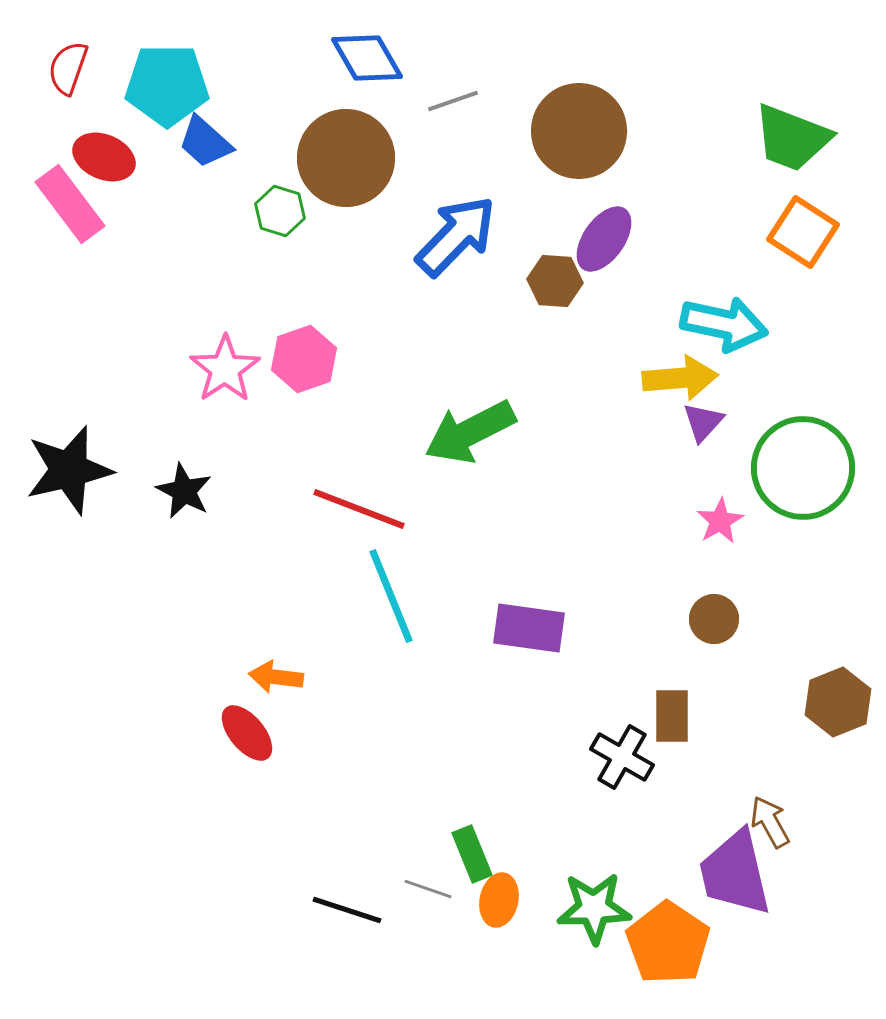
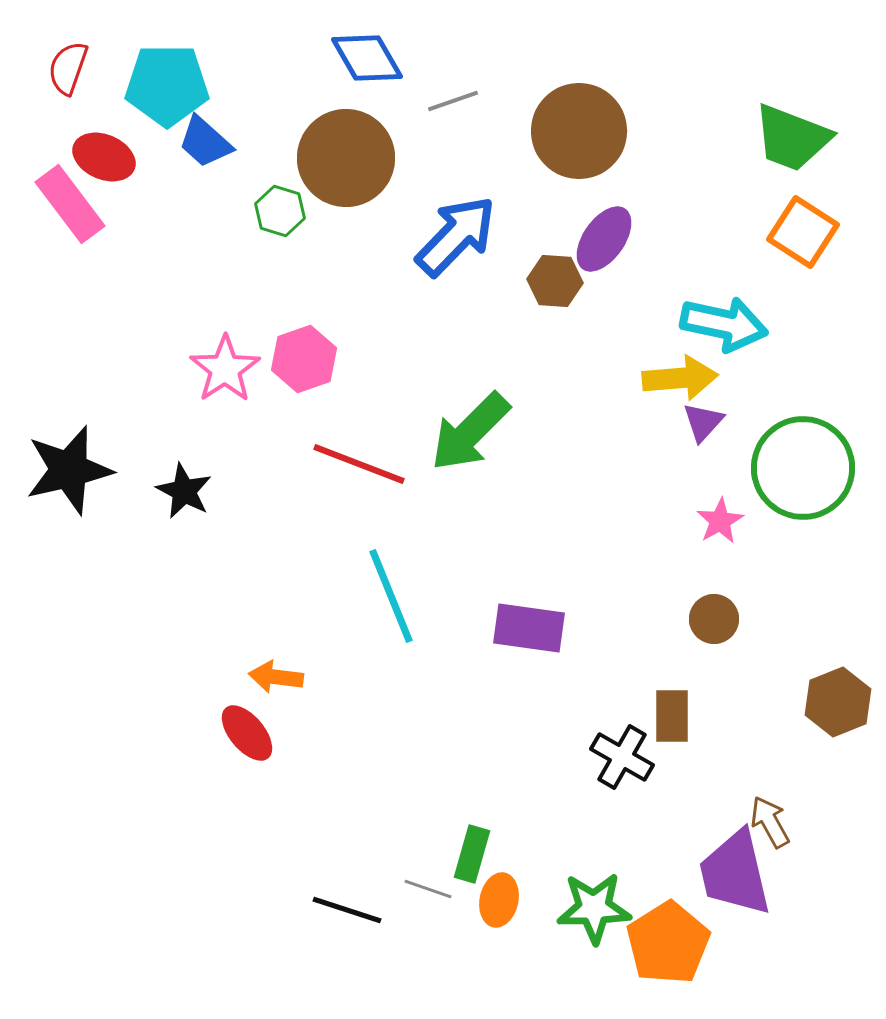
green arrow at (470, 432): rotated 18 degrees counterclockwise
red line at (359, 509): moved 45 px up
green rectangle at (472, 854): rotated 38 degrees clockwise
orange pentagon at (668, 943): rotated 6 degrees clockwise
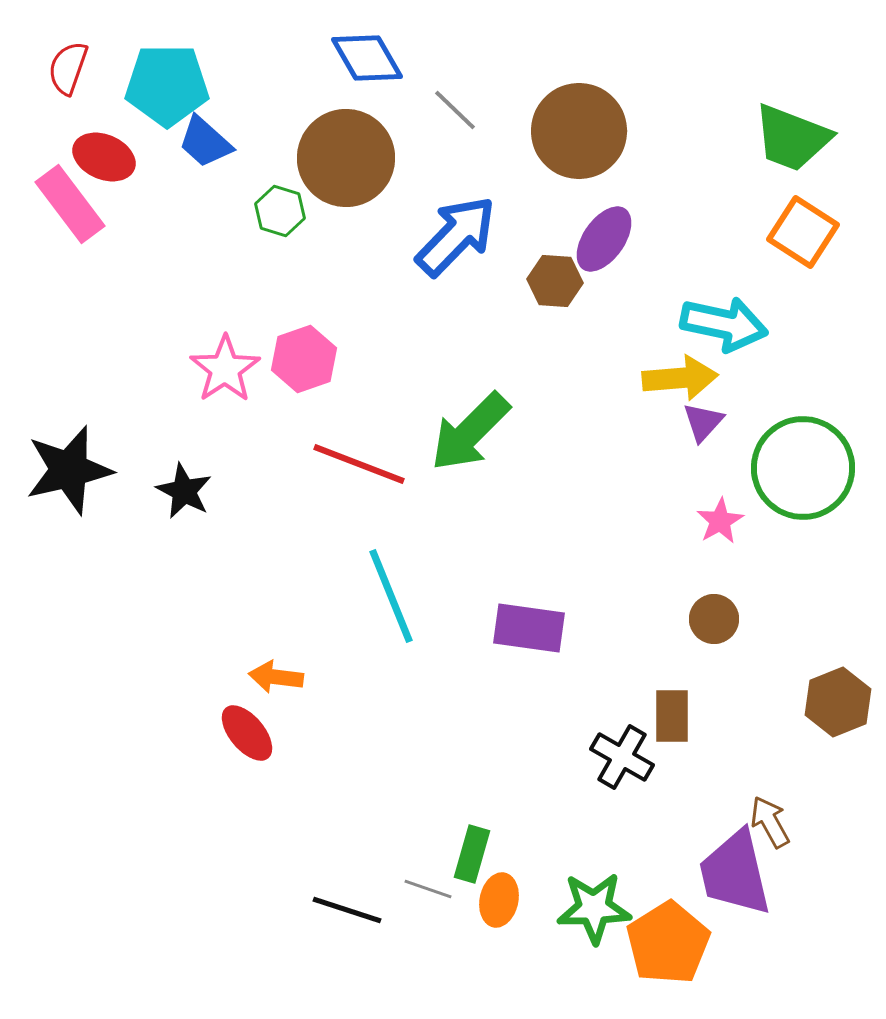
gray line at (453, 101): moved 2 px right, 9 px down; rotated 63 degrees clockwise
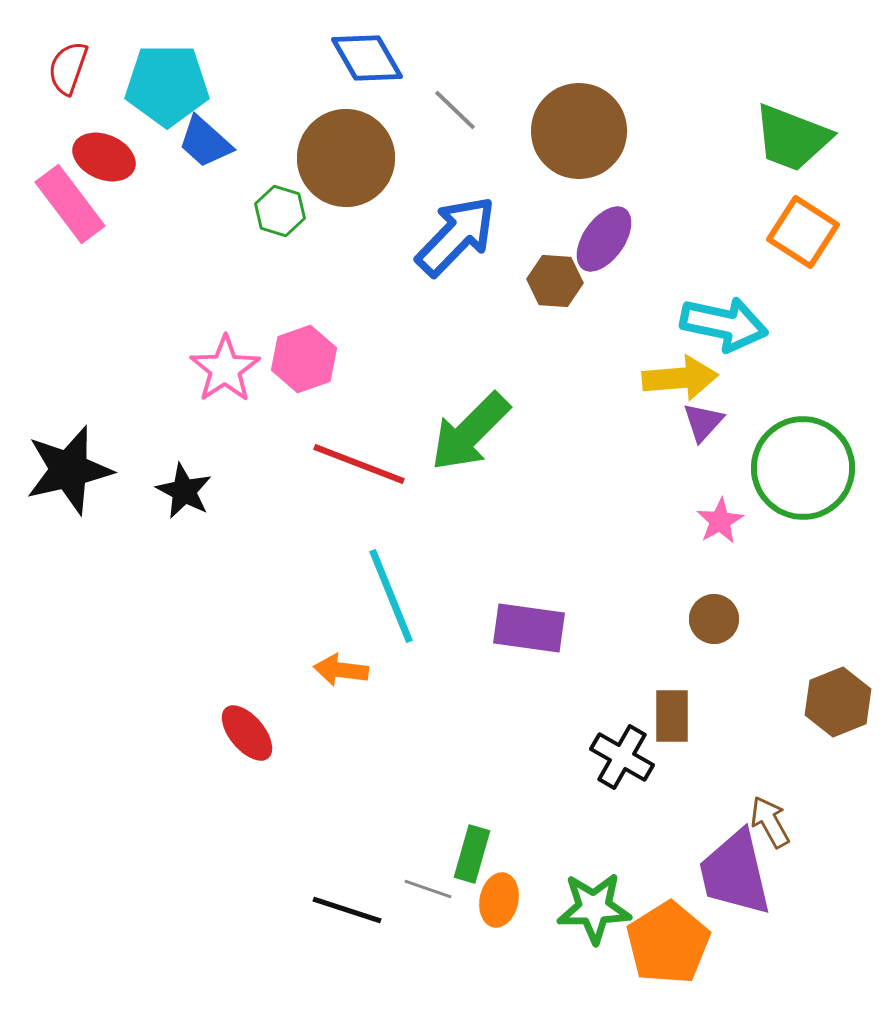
orange arrow at (276, 677): moved 65 px right, 7 px up
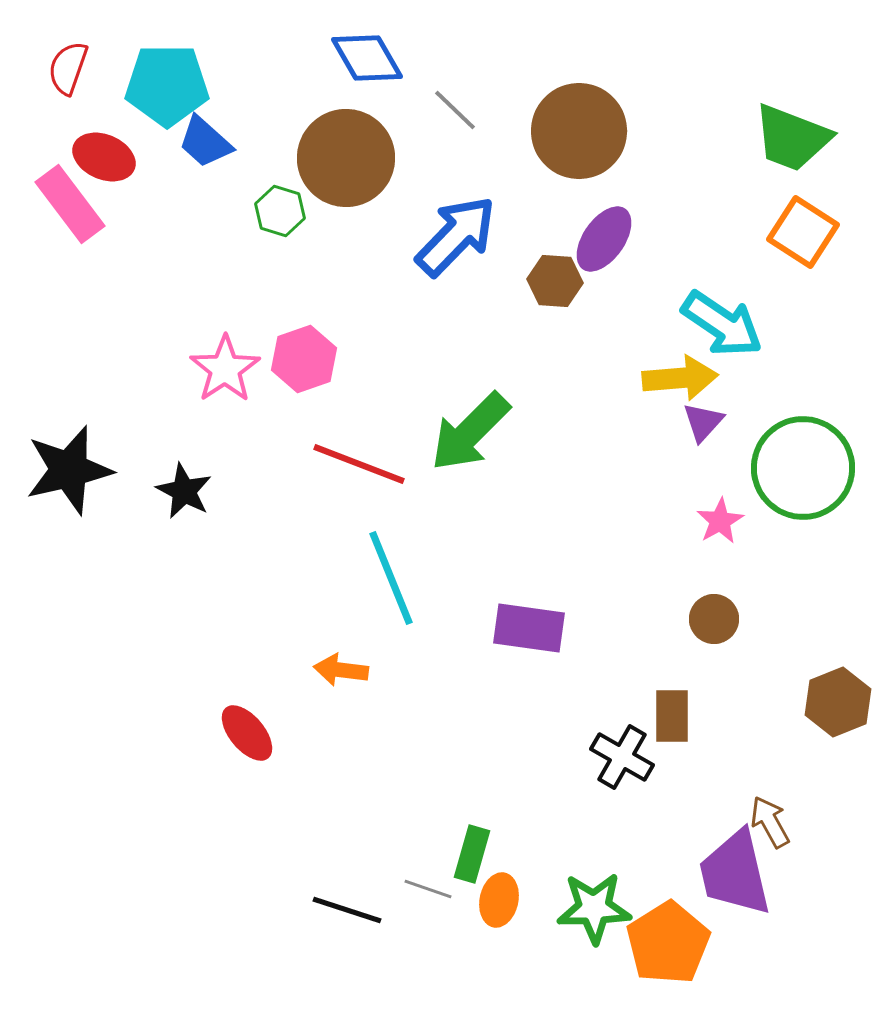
cyan arrow at (724, 324): moved 2 px left; rotated 22 degrees clockwise
cyan line at (391, 596): moved 18 px up
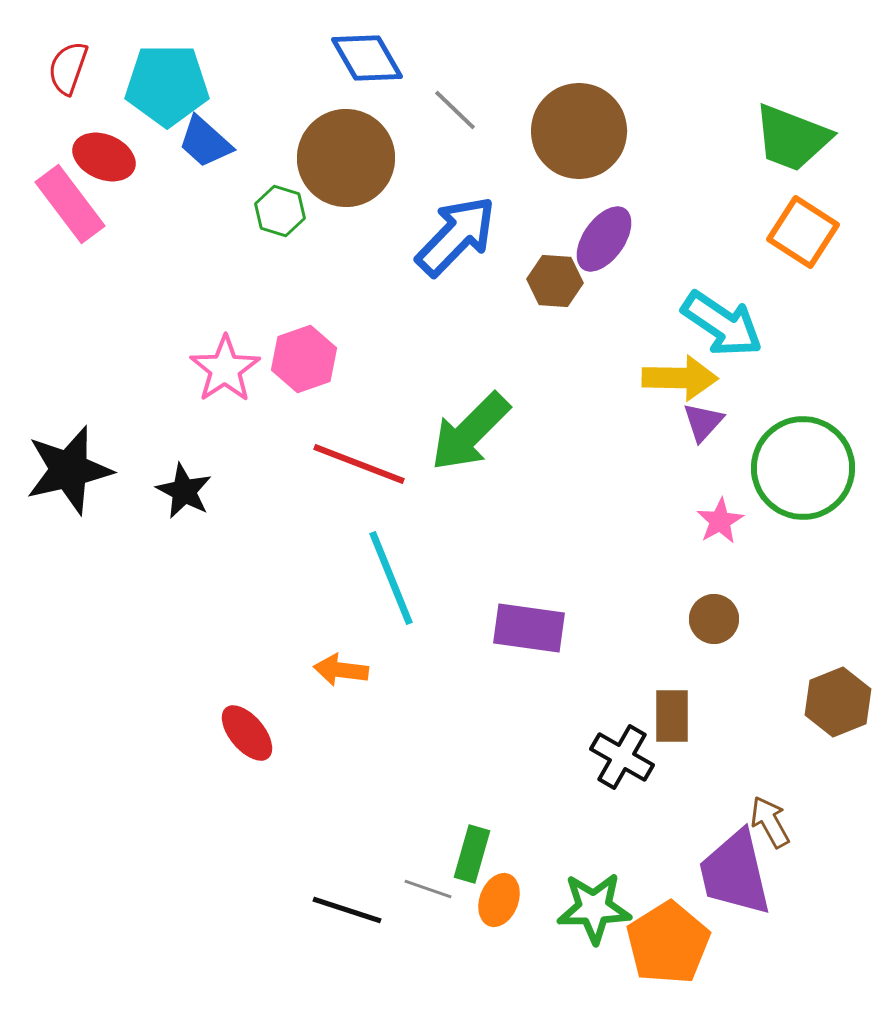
yellow arrow at (680, 378): rotated 6 degrees clockwise
orange ellipse at (499, 900): rotated 9 degrees clockwise
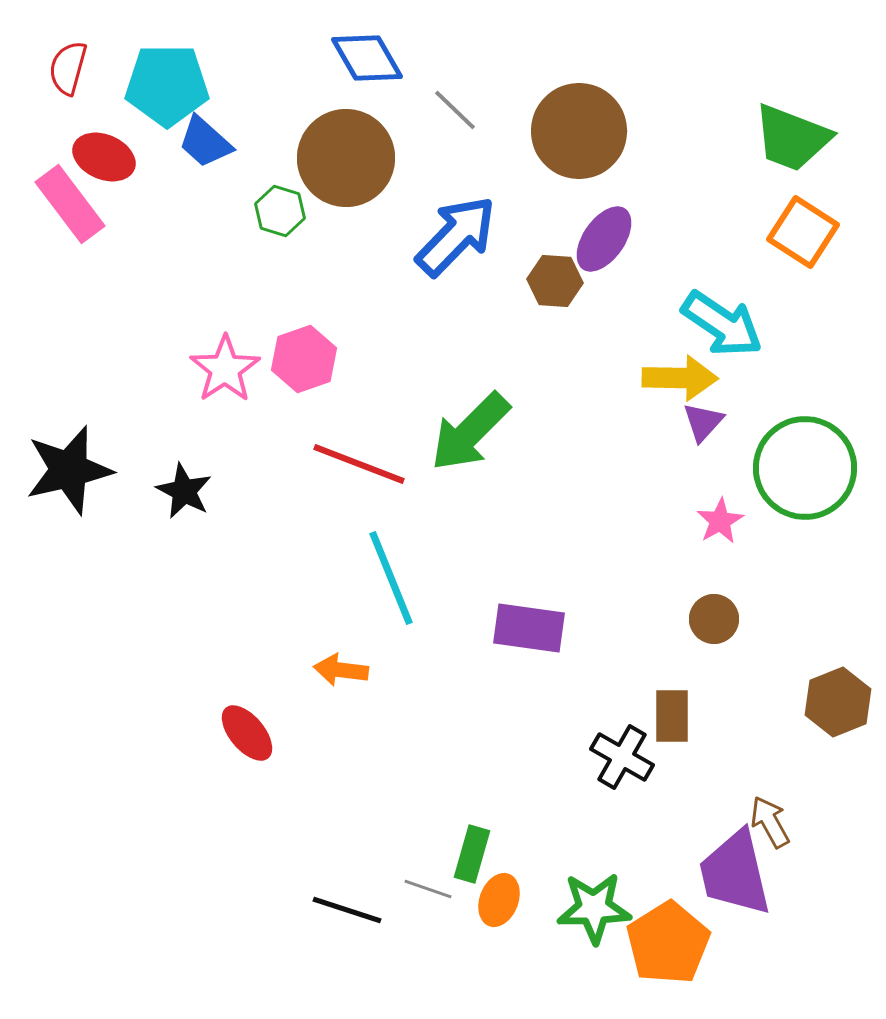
red semicircle at (68, 68): rotated 4 degrees counterclockwise
green circle at (803, 468): moved 2 px right
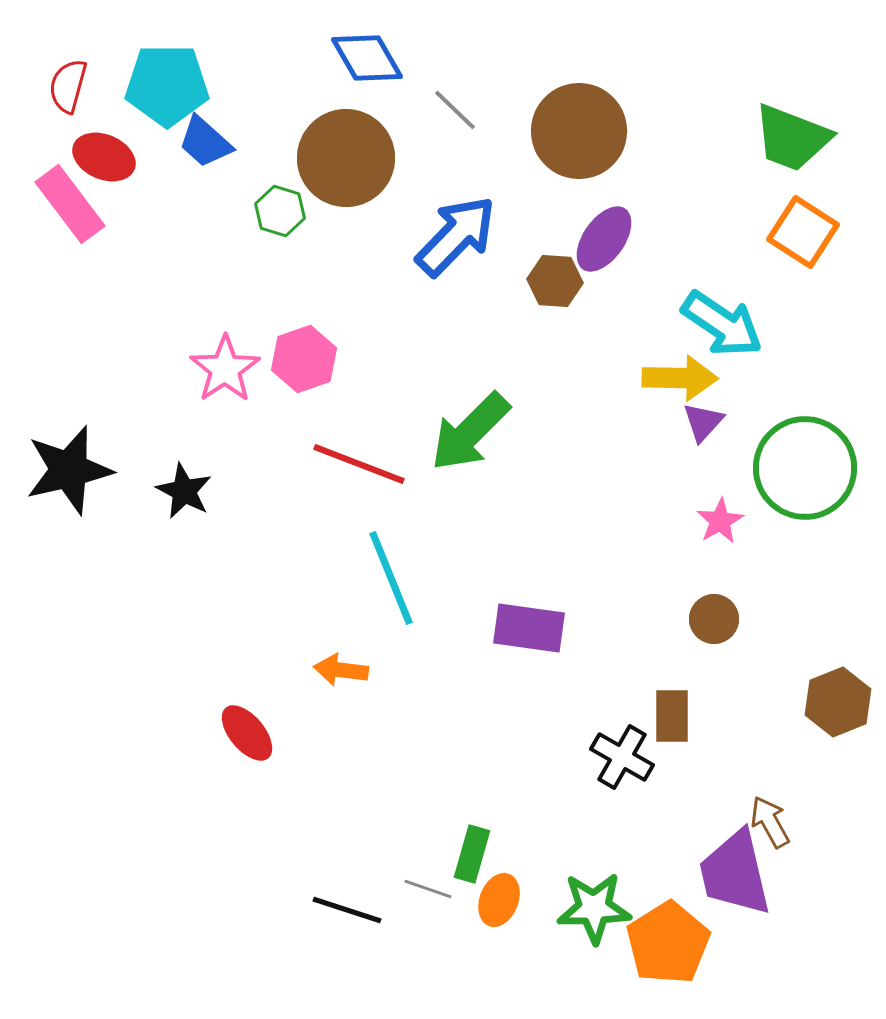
red semicircle at (68, 68): moved 18 px down
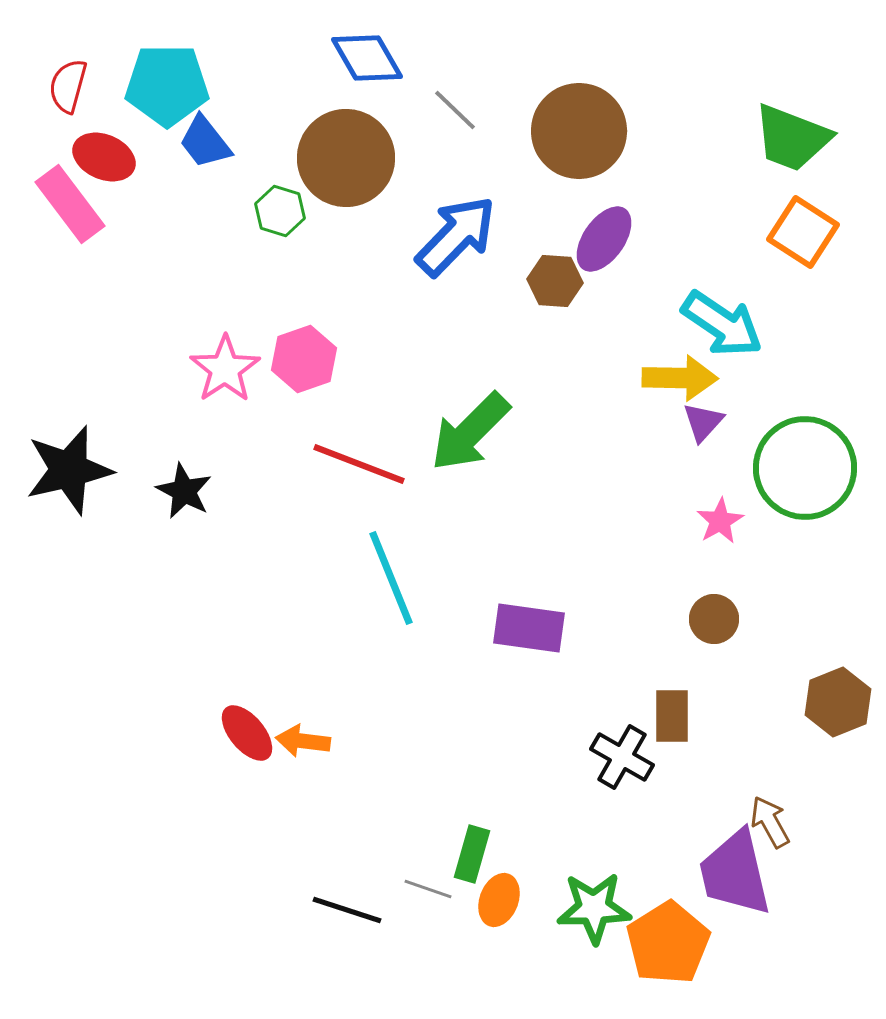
blue trapezoid at (205, 142): rotated 10 degrees clockwise
orange arrow at (341, 670): moved 38 px left, 71 px down
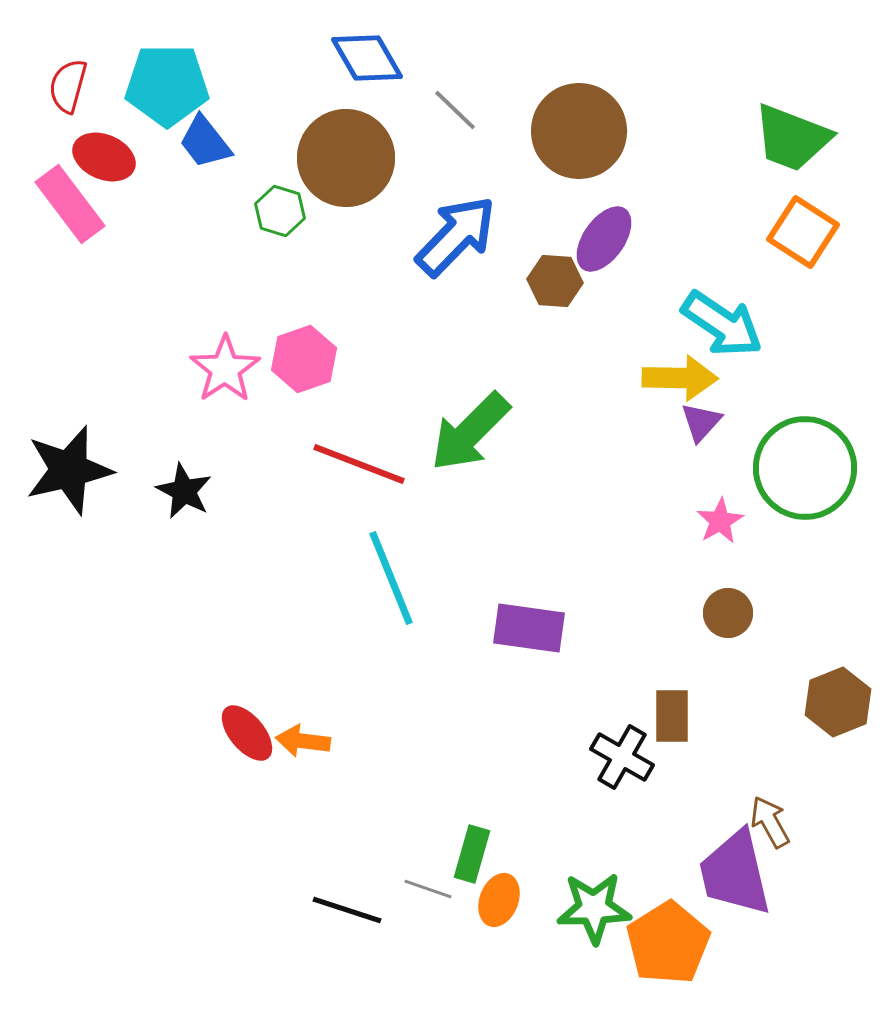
purple triangle at (703, 422): moved 2 px left
brown circle at (714, 619): moved 14 px right, 6 px up
